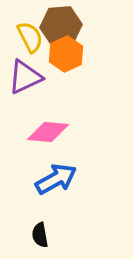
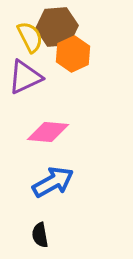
brown hexagon: moved 4 px left, 1 px down
orange hexagon: moved 7 px right
blue arrow: moved 3 px left, 3 px down
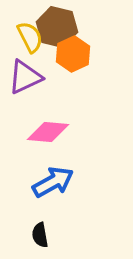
brown hexagon: rotated 18 degrees clockwise
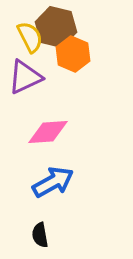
brown hexagon: moved 1 px left
orange hexagon: rotated 12 degrees counterclockwise
pink diamond: rotated 9 degrees counterclockwise
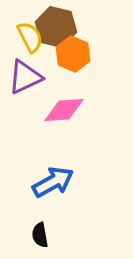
pink diamond: moved 16 px right, 22 px up
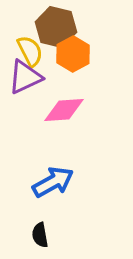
yellow semicircle: moved 14 px down
orange hexagon: rotated 8 degrees clockwise
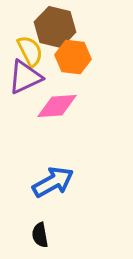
brown hexagon: moved 1 px left
orange hexagon: moved 3 px down; rotated 24 degrees counterclockwise
pink diamond: moved 7 px left, 4 px up
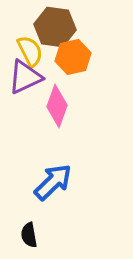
brown hexagon: rotated 6 degrees counterclockwise
orange hexagon: rotated 20 degrees counterclockwise
pink diamond: rotated 66 degrees counterclockwise
blue arrow: rotated 15 degrees counterclockwise
black semicircle: moved 11 px left
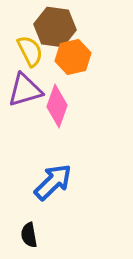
purple triangle: moved 13 px down; rotated 9 degrees clockwise
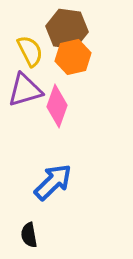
brown hexagon: moved 12 px right, 2 px down
